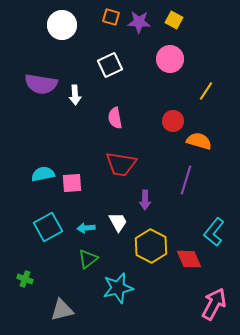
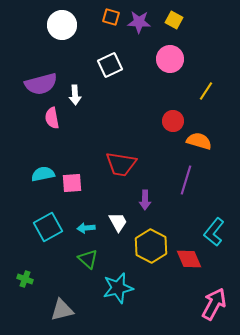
purple semicircle: rotated 24 degrees counterclockwise
pink semicircle: moved 63 px left
green triangle: rotated 40 degrees counterclockwise
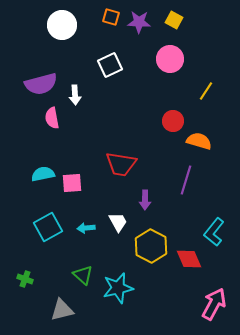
green triangle: moved 5 px left, 16 px down
